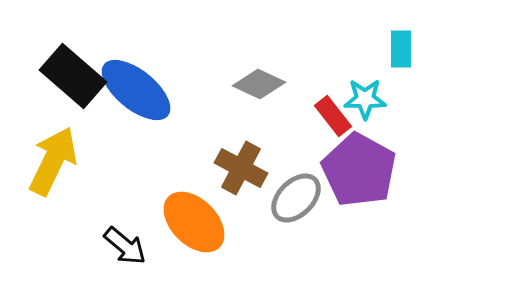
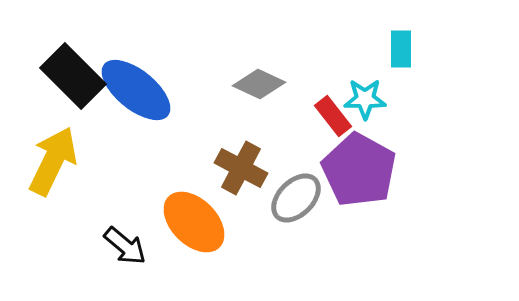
black rectangle: rotated 4 degrees clockwise
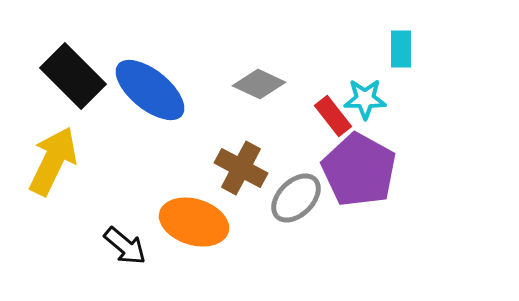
blue ellipse: moved 14 px right
orange ellipse: rotated 28 degrees counterclockwise
